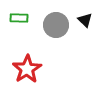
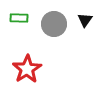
black triangle: rotated 21 degrees clockwise
gray circle: moved 2 px left, 1 px up
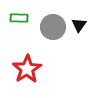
black triangle: moved 6 px left, 5 px down
gray circle: moved 1 px left, 3 px down
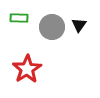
gray circle: moved 1 px left
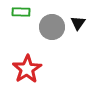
green rectangle: moved 2 px right, 6 px up
black triangle: moved 1 px left, 2 px up
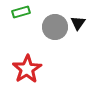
green rectangle: rotated 18 degrees counterclockwise
gray circle: moved 3 px right
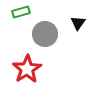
gray circle: moved 10 px left, 7 px down
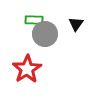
green rectangle: moved 13 px right, 8 px down; rotated 18 degrees clockwise
black triangle: moved 2 px left, 1 px down
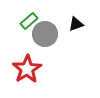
green rectangle: moved 5 px left, 1 px down; rotated 42 degrees counterclockwise
black triangle: rotated 35 degrees clockwise
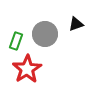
green rectangle: moved 13 px left, 20 px down; rotated 30 degrees counterclockwise
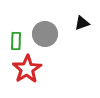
black triangle: moved 6 px right, 1 px up
green rectangle: rotated 18 degrees counterclockwise
